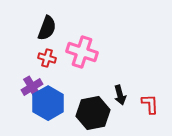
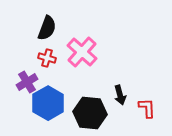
pink cross: rotated 24 degrees clockwise
purple cross: moved 5 px left, 5 px up
red L-shape: moved 3 px left, 4 px down
black hexagon: moved 3 px left; rotated 16 degrees clockwise
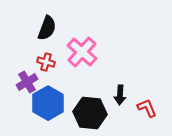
red cross: moved 1 px left, 4 px down
black arrow: rotated 18 degrees clockwise
red L-shape: rotated 20 degrees counterclockwise
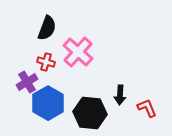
pink cross: moved 4 px left
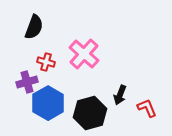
black semicircle: moved 13 px left, 1 px up
pink cross: moved 6 px right, 2 px down
purple cross: rotated 15 degrees clockwise
black arrow: rotated 18 degrees clockwise
black hexagon: rotated 20 degrees counterclockwise
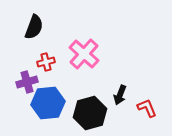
red cross: rotated 30 degrees counterclockwise
blue hexagon: rotated 24 degrees clockwise
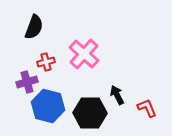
black arrow: moved 3 px left; rotated 132 degrees clockwise
blue hexagon: moved 3 px down; rotated 20 degrees clockwise
black hexagon: rotated 16 degrees clockwise
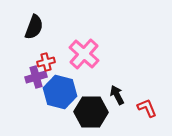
purple cross: moved 9 px right, 5 px up
blue hexagon: moved 12 px right, 14 px up
black hexagon: moved 1 px right, 1 px up
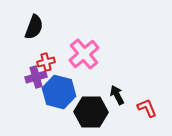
pink cross: rotated 8 degrees clockwise
blue hexagon: moved 1 px left
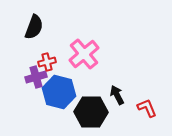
red cross: moved 1 px right
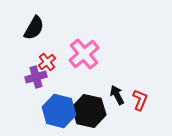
black semicircle: moved 1 px down; rotated 10 degrees clockwise
red cross: rotated 24 degrees counterclockwise
blue hexagon: moved 19 px down
red L-shape: moved 7 px left, 8 px up; rotated 45 degrees clockwise
black hexagon: moved 2 px left, 1 px up; rotated 12 degrees clockwise
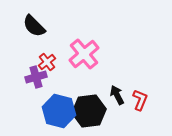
black semicircle: moved 2 px up; rotated 105 degrees clockwise
black hexagon: rotated 20 degrees counterclockwise
